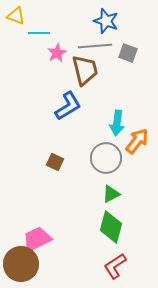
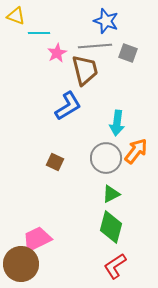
orange arrow: moved 1 px left, 10 px down
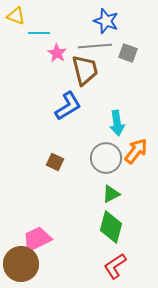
pink star: rotated 12 degrees counterclockwise
cyan arrow: rotated 15 degrees counterclockwise
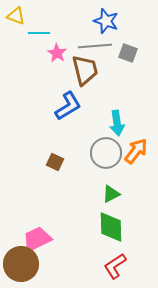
gray circle: moved 5 px up
green diamond: rotated 16 degrees counterclockwise
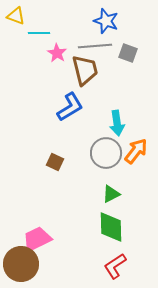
blue L-shape: moved 2 px right, 1 px down
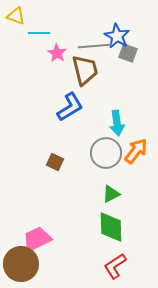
blue star: moved 11 px right, 15 px down; rotated 10 degrees clockwise
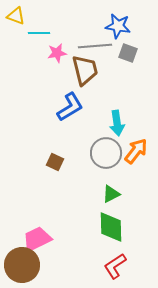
blue star: moved 1 px right, 10 px up; rotated 20 degrees counterclockwise
pink star: rotated 30 degrees clockwise
brown circle: moved 1 px right, 1 px down
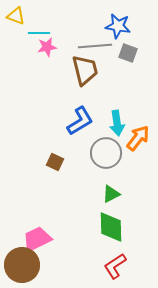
pink star: moved 10 px left, 6 px up
blue L-shape: moved 10 px right, 14 px down
orange arrow: moved 2 px right, 13 px up
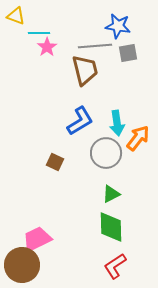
pink star: rotated 24 degrees counterclockwise
gray square: rotated 30 degrees counterclockwise
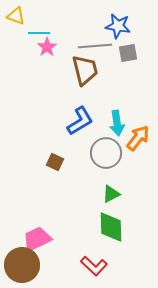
red L-shape: moved 21 px left; rotated 104 degrees counterclockwise
